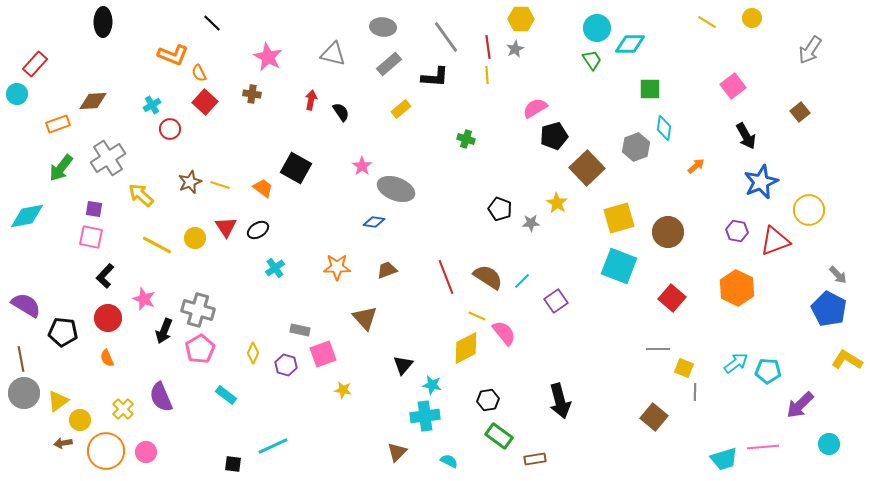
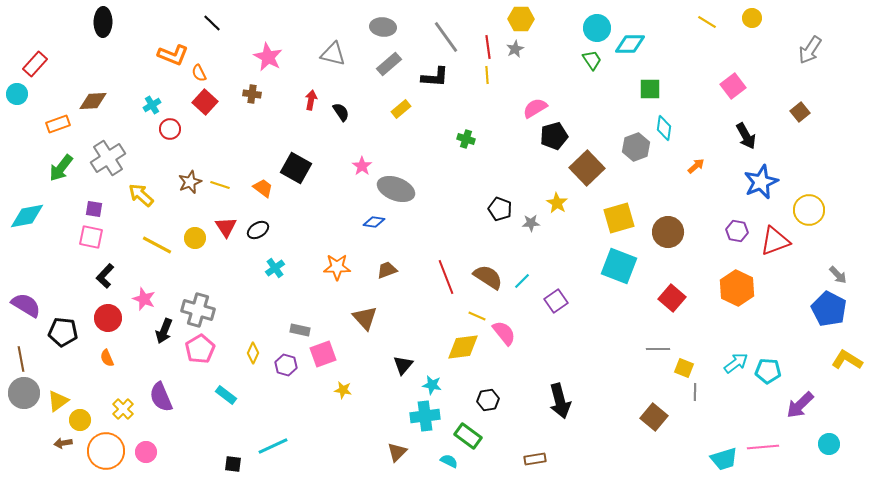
yellow diamond at (466, 348): moved 3 px left, 1 px up; rotated 20 degrees clockwise
green rectangle at (499, 436): moved 31 px left
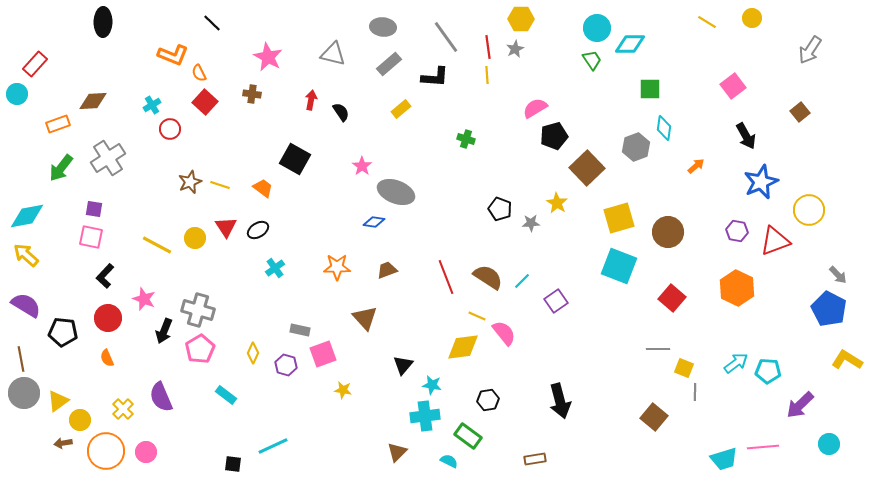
black square at (296, 168): moved 1 px left, 9 px up
gray ellipse at (396, 189): moved 3 px down
yellow arrow at (141, 195): moved 115 px left, 60 px down
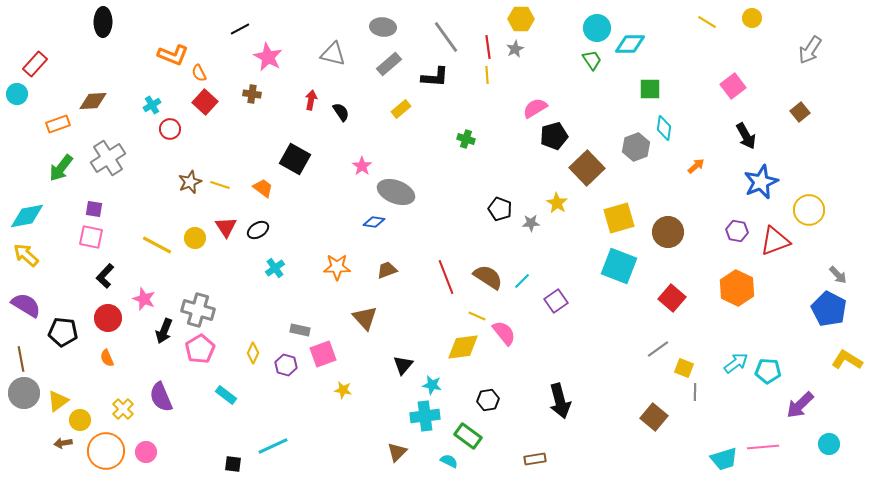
black line at (212, 23): moved 28 px right, 6 px down; rotated 72 degrees counterclockwise
gray line at (658, 349): rotated 35 degrees counterclockwise
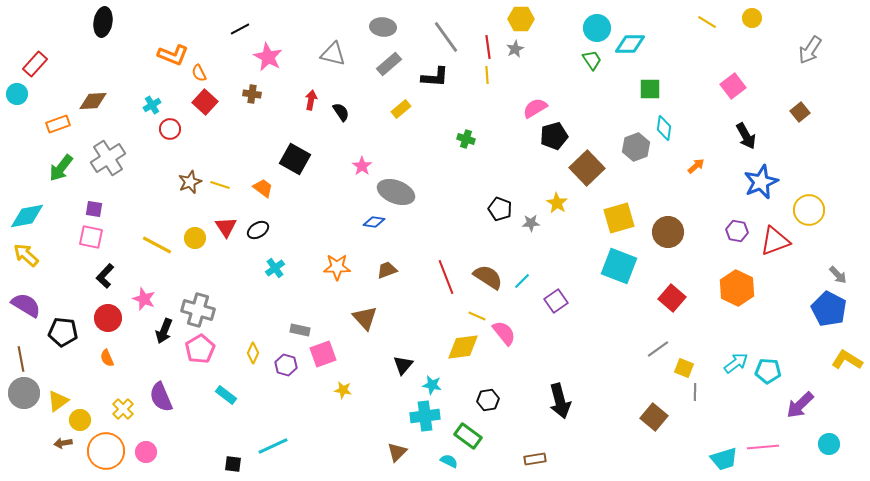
black ellipse at (103, 22): rotated 8 degrees clockwise
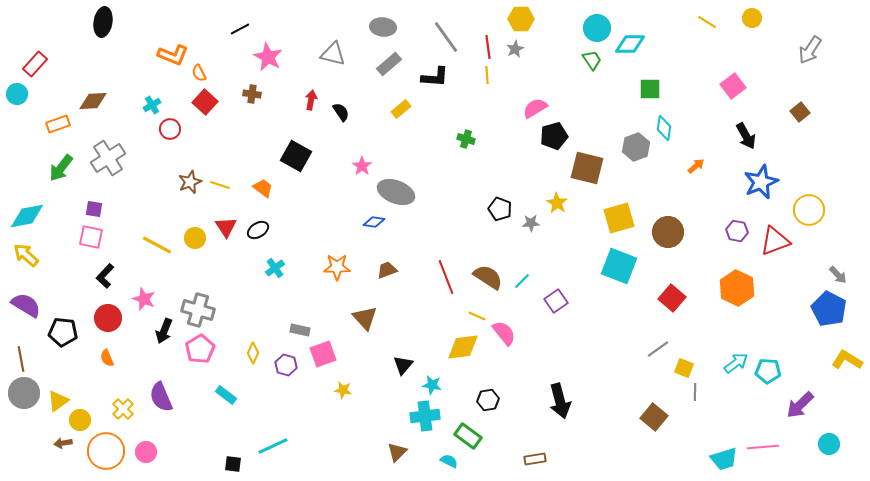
black square at (295, 159): moved 1 px right, 3 px up
brown square at (587, 168): rotated 32 degrees counterclockwise
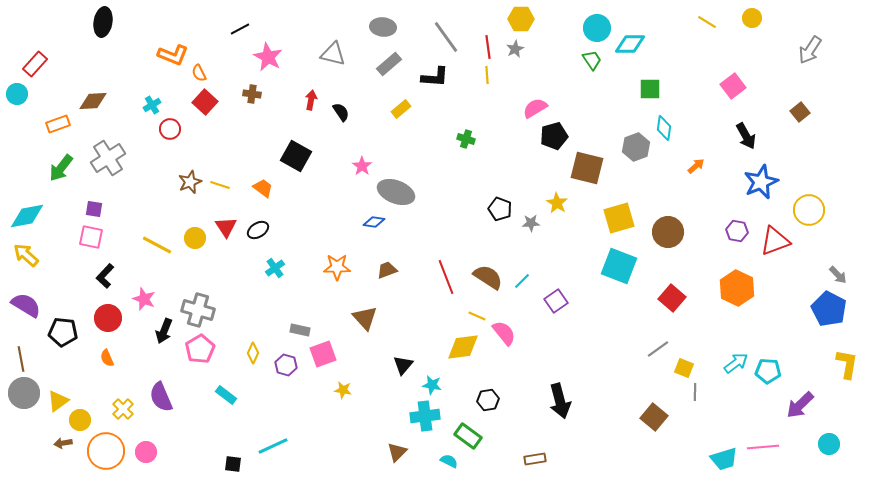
yellow L-shape at (847, 360): moved 4 px down; rotated 68 degrees clockwise
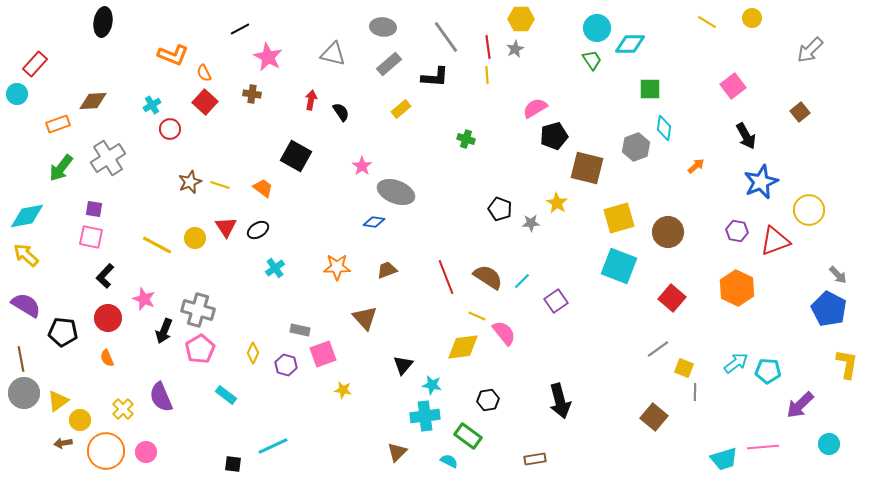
gray arrow at (810, 50): rotated 12 degrees clockwise
orange semicircle at (199, 73): moved 5 px right
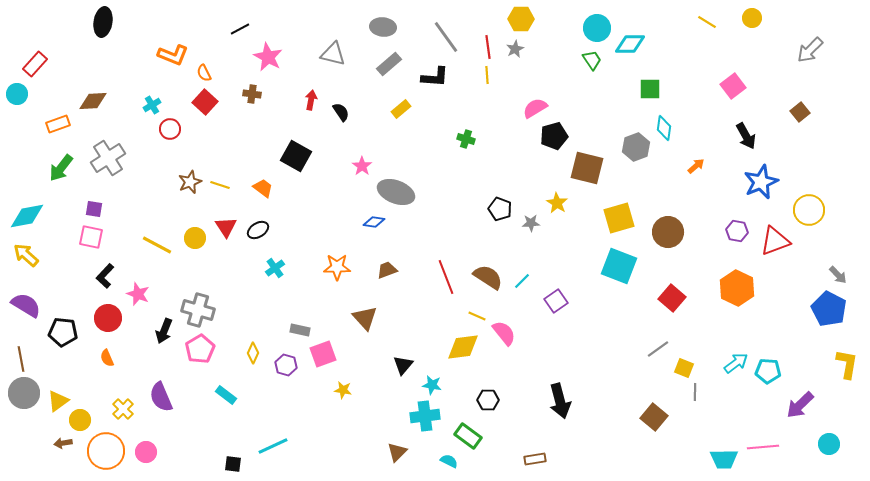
pink star at (144, 299): moved 6 px left, 5 px up
black hexagon at (488, 400): rotated 10 degrees clockwise
cyan trapezoid at (724, 459): rotated 16 degrees clockwise
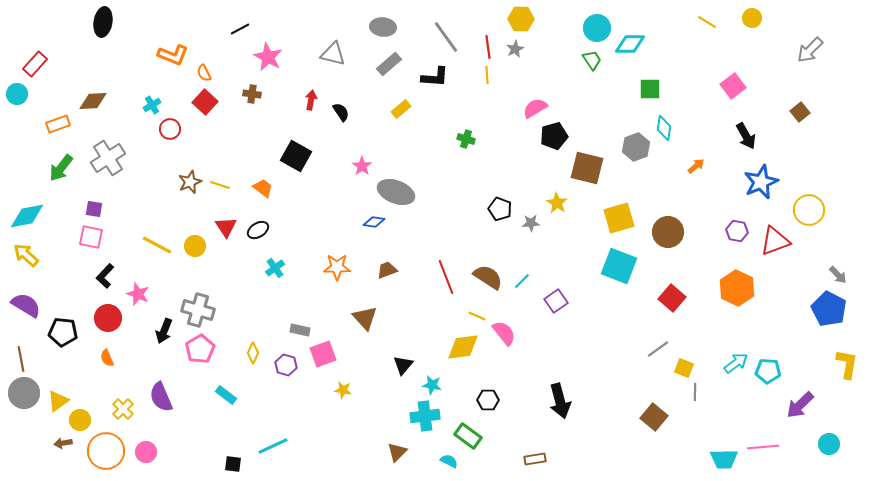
yellow circle at (195, 238): moved 8 px down
